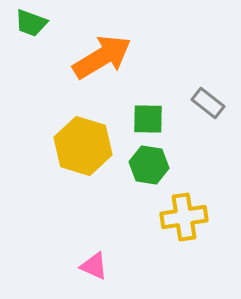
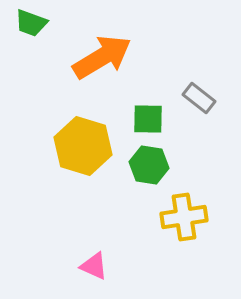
gray rectangle: moved 9 px left, 5 px up
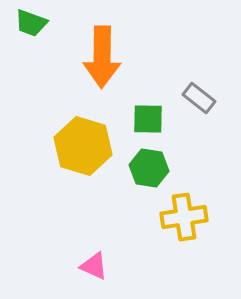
orange arrow: rotated 122 degrees clockwise
green hexagon: moved 3 px down
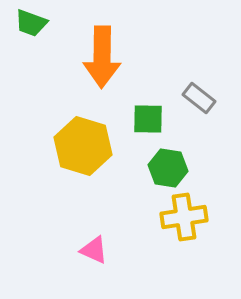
green hexagon: moved 19 px right
pink triangle: moved 16 px up
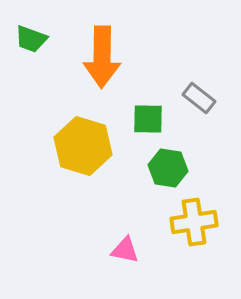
green trapezoid: moved 16 px down
yellow cross: moved 10 px right, 5 px down
pink triangle: moved 31 px right; rotated 12 degrees counterclockwise
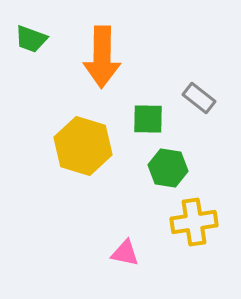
pink triangle: moved 3 px down
